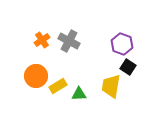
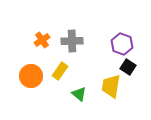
gray cross: moved 3 px right; rotated 30 degrees counterclockwise
orange circle: moved 5 px left
yellow rectangle: moved 2 px right, 15 px up; rotated 24 degrees counterclockwise
green triangle: rotated 42 degrees clockwise
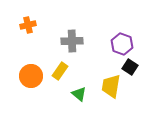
orange cross: moved 14 px left, 15 px up; rotated 21 degrees clockwise
black square: moved 2 px right
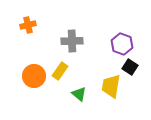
orange circle: moved 3 px right
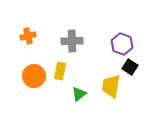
orange cross: moved 11 px down
yellow rectangle: rotated 24 degrees counterclockwise
green triangle: rotated 42 degrees clockwise
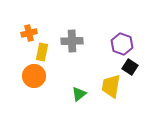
orange cross: moved 1 px right, 3 px up
yellow rectangle: moved 18 px left, 19 px up
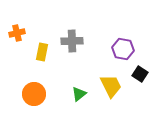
orange cross: moved 12 px left
purple hexagon: moved 1 px right, 5 px down; rotated 10 degrees counterclockwise
black square: moved 10 px right, 7 px down
orange circle: moved 18 px down
yellow trapezoid: rotated 145 degrees clockwise
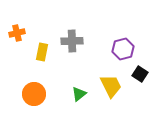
purple hexagon: rotated 25 degrees counterclockwise
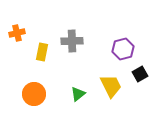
black square: rotated 28 degrees clockwise
green triangle: moved 1 px left
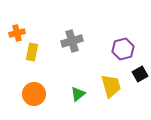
gray cross: rotated 15 degrees counterclockwise
yellow rectangle: moved 10 px left
yellow trapezoid: rotated 10 degrees clockwise
